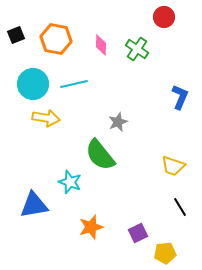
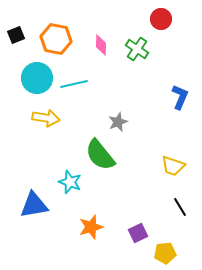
red circle: moved 3 px left, 2 px down
cyan circle: moved 4 px right, 6 px up
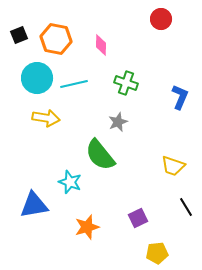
black square: moved 3 px right
green cross: moved 11 px left, 34 px down; rotated 15 degrees counterclockwise
black line: moved 6 px right
orange star: moved 4 px left
purple square: moved 15 px up
yellow pentagon: moved 8 px left
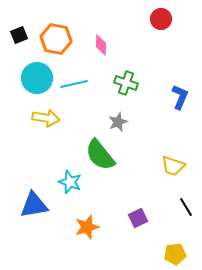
yellow pentagon: moved 18 px right, 1 px down
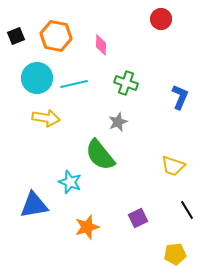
black square: moved 3 px left, 1 px down
orange hexagon: moved 3 px up
black line: moved 1 px right, 3 px down
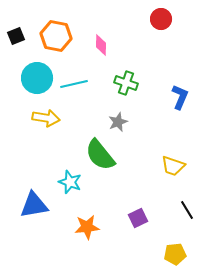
orange star: rotated 10 degrees clockwise
